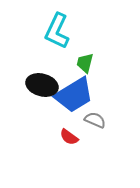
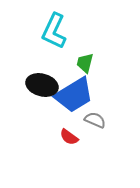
cyan L-shape: moved 3 px left
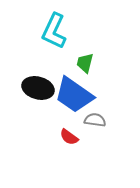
black ellipse: moved 4 px left, 3 px down
blue trapezoid: rotated 66 degrees clockwise
gray semicircle: rotated 15 degrees counterclockwise
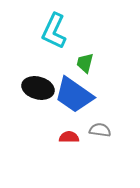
gray semicircle: moved 5 px right, 10 px down
red semicircle: rotated 144 degrees clockwise
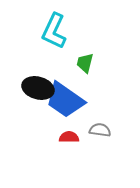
blue trapezoid: moved 9 px left, 5 px down
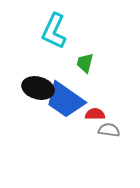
gray semicircle: moved 9 px right
red semicircle: moved 26 px right, 23 px up
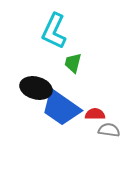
green trapezoid: moved 12 px left
black ellipse: moved 2 px left
blue trapezoid: moved 4 px left, 8 px down
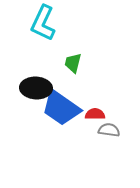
cyan L-shape: moved 11 px left, 8 px up
black ellipse: rotated 12 degrees counterclockwise
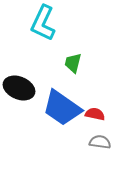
black ellipse: moved 17 px left; rotated 20 degrees clockwise
blue trapezoid: moved 1 px right
red semicircle: rotated 12 degrees clockwise
gray semicircle: moved 9 px left, 12 px down
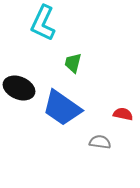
red semicircle: moved 28 px right
